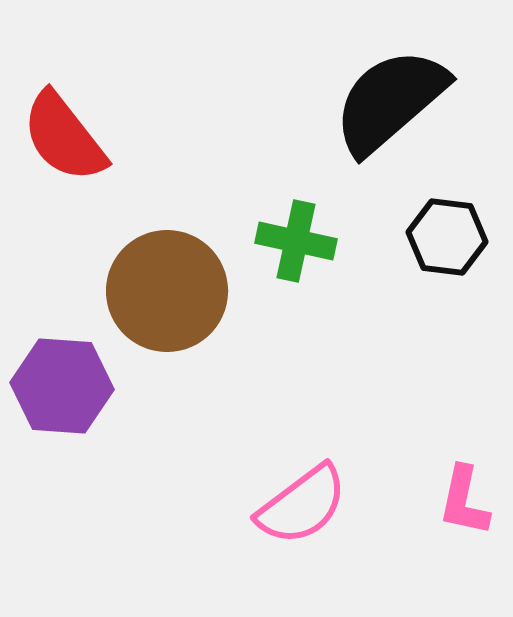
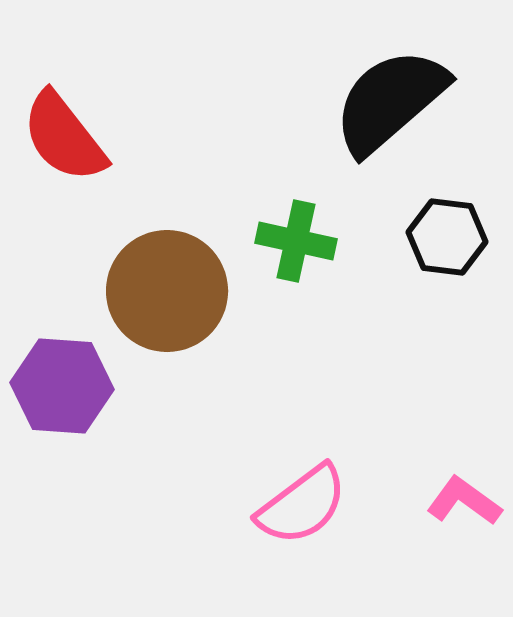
pink L-shape: rotated 114 degrees clockwise
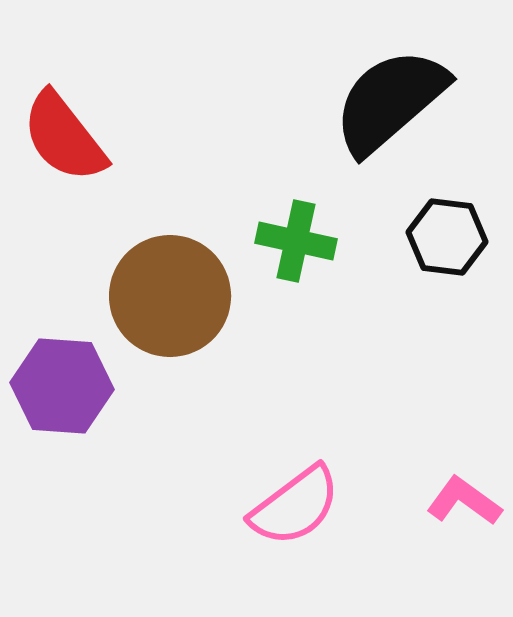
brown circle: moved 3 px right, 5 px down
pink semicircle: moved 7 px left, 1 px down
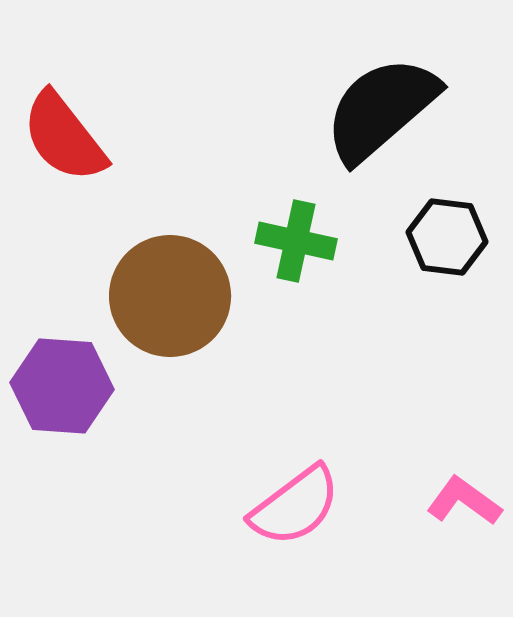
black semicircle: moved 9 px left, 8 px down
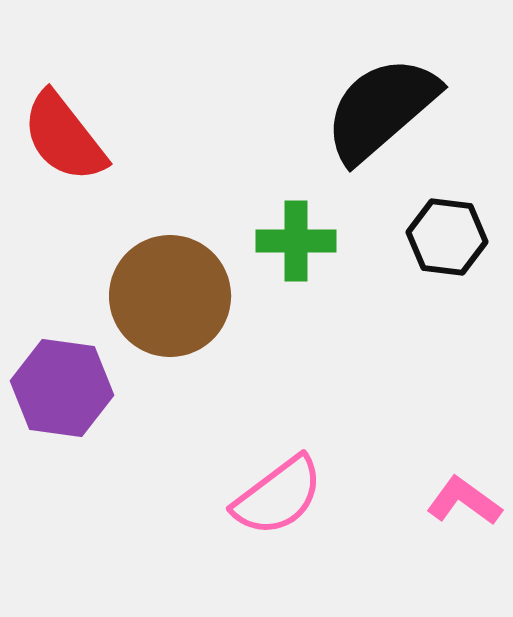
green cross: rotated 12 degrees counterclockwise
purple hexagon: moved 2 px down; rotated 4 degrees clockwise
pink semicircle: moved 17 px left, 10 px up
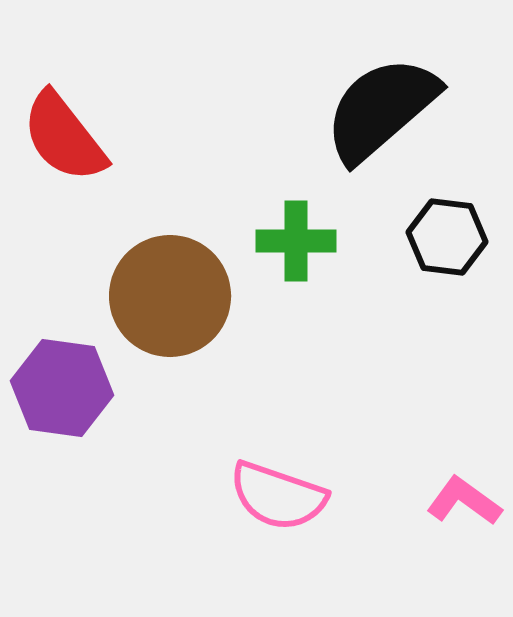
pink semicircle: rotated 56 degrees clockwise
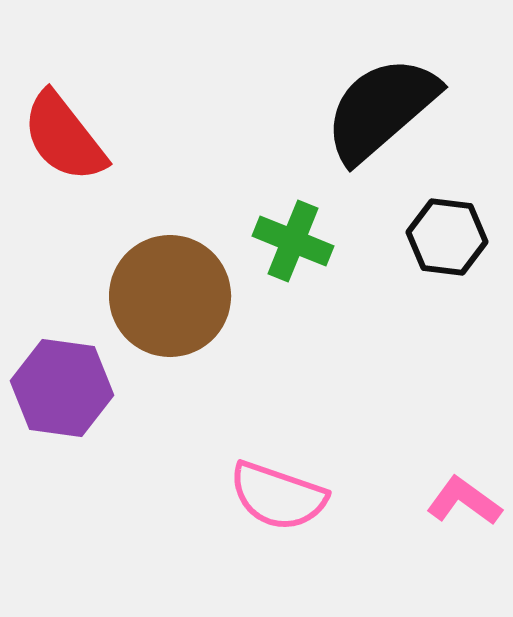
green cross: moved 3 px left; rotated 22 degrees clockwise
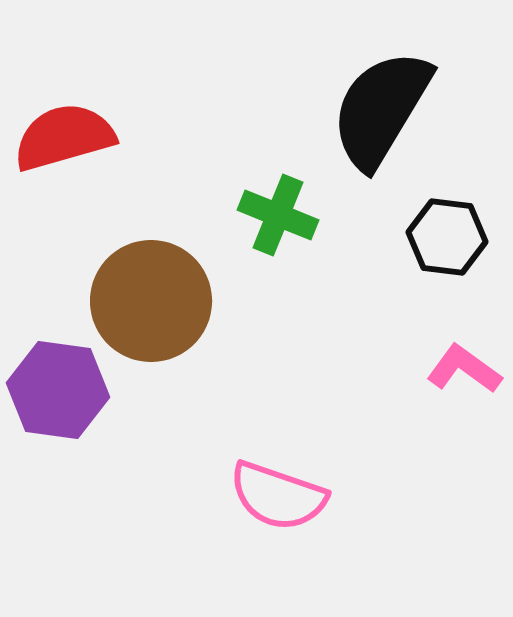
black semicircle: rotated 18 degrees counterclockwise
red semicircle: rotated 112 degrees clockwise
green cross: moved 15 px left, 26 px up
brown circle: moved 19 px left, 5 px down
purple hexagon: moved 4 px left, 2 px down
pink L-shape: moved 132 px up
